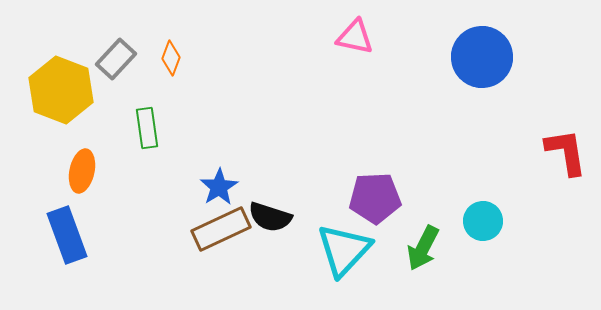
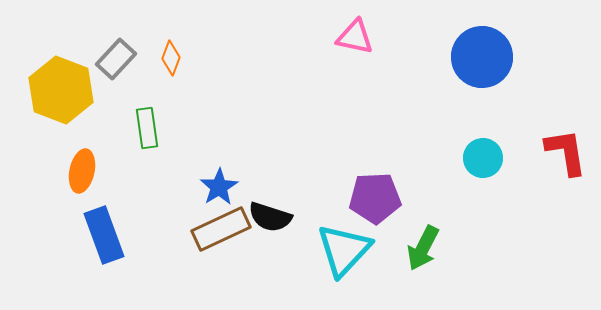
cyan circle: moved 63 px up
blue rectangle: moved 37 px right
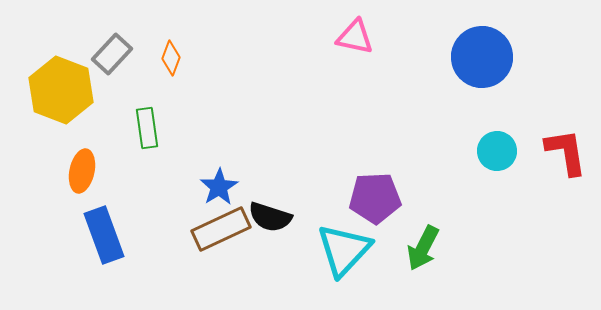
gray rectangle: moved 4 px left, 5 px up
cyan circle: moved 14 px right, 7 px up
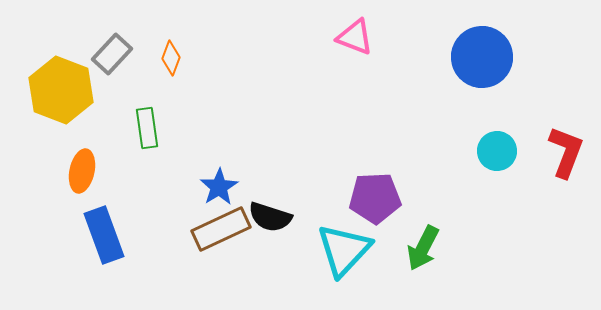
pink triangle: rotated 9 degrees clockwise
red L-shape: rotated 30 degrees clockwise
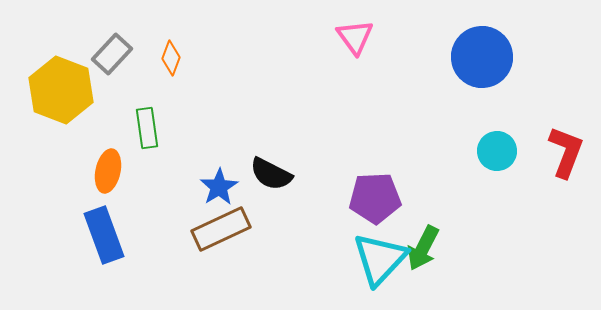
pink triangle: rotated 33 degrees clockwise
orange ellipse: moved 26 px right
black semicircle: moved 1 px right, 43 px up; rotated 9 degrees clockwise
cyan triangle: moved 36 px right, 9 px down
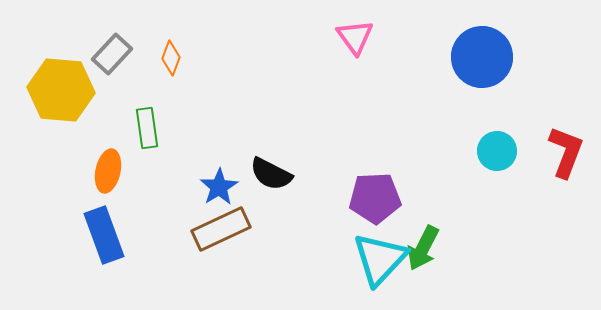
yellow hexagon: rotated 16 degrees counterclockwise
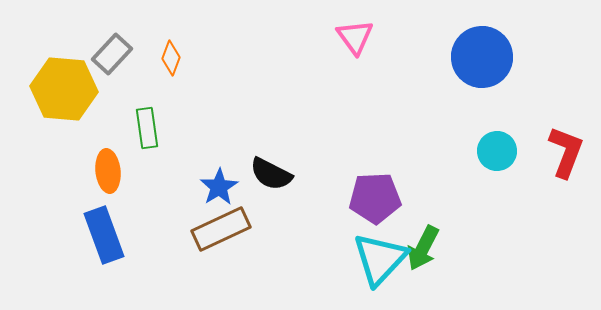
yellow hexagon: moved 3 px right, 1 px up
orange ellipse: rotated 18 degrees counterclockwise
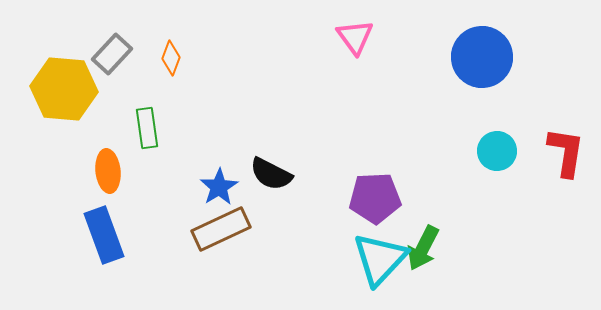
red L-shape: rotated 12 degrees counterclockwise
